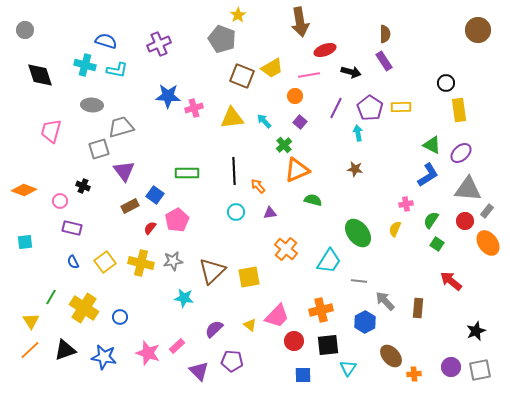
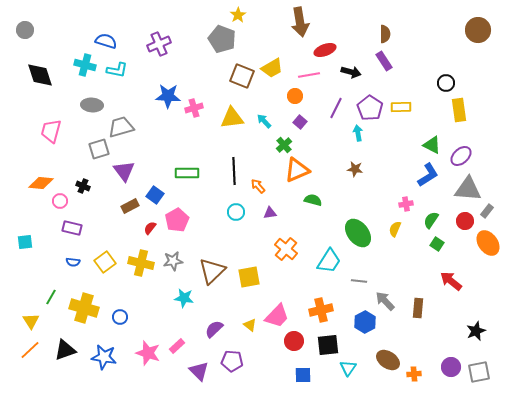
purple ellipse at (461, 153): moved 3 px down
orange diamond at (24, 190): moved 17 px right, 7 px up; rotated 15 degrees counterclockwise
blue semicircle at (73, 262): rotated 56 degrees counterclockwise
yellow cross at (84, 308): rotated 16 degrees counterclockwise
brown ellipse at (391, 356): moved 3 px left, 4 px down; rotated 15 degrees counterclockwise
gray square at (480, 370): moved 1 px left, 2 px down
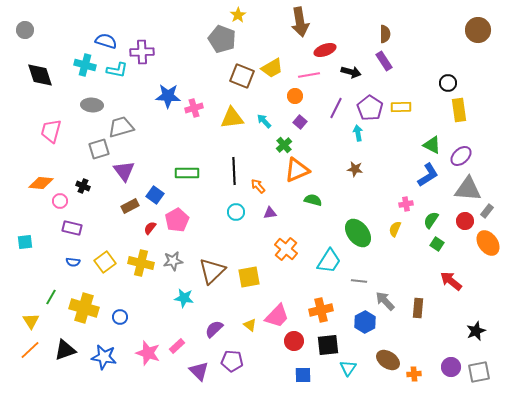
purple cross at (159, 44): moved 17 px left, 8 px down; rotated 20 degrees clockwise
black circle at (446, 83): moved 2 px right
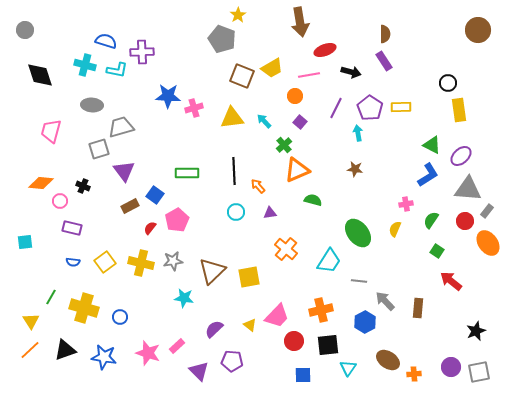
green square at (437, 244): moved 7 px down
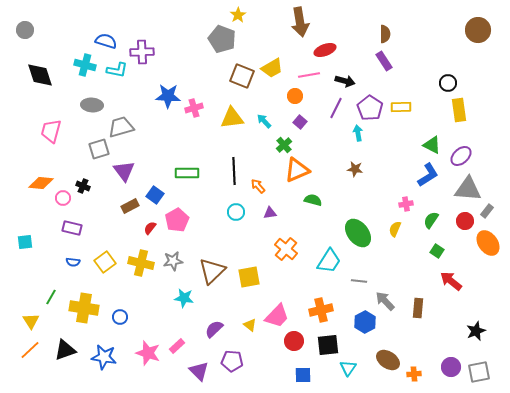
black arrow at (351, 72): moved 6 px left, 9 px down
pink circle at (60, 201): moved 3 px right, 3 px up
yellow cross at (84, 308): rotated 8 degrees counterclockwise
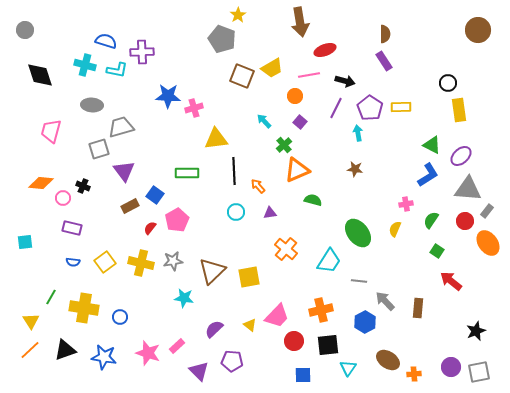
yellow triangle at (232, 118): moved 16 px left, 21 px down
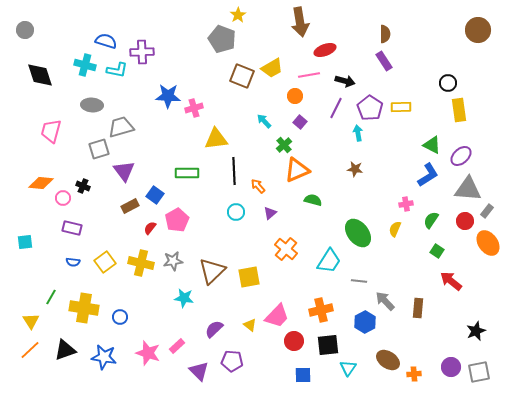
purple triangle at (270, 213): rotated 32 degrees counterclockwise
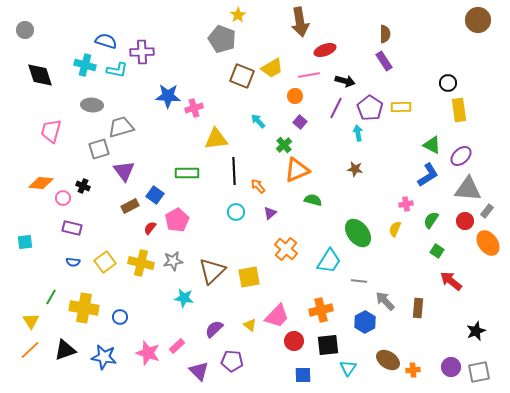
brown circle at (478, 30): moved 10 px up
cyan arrow at (264, 121): moved 6 px left
orange cross at (414, 374): moved 1 px left, 4 px up
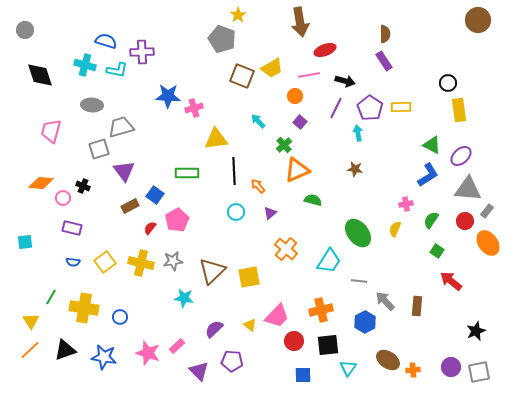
brown rectangle at (418, 308): moved 1 px left, 2 px up
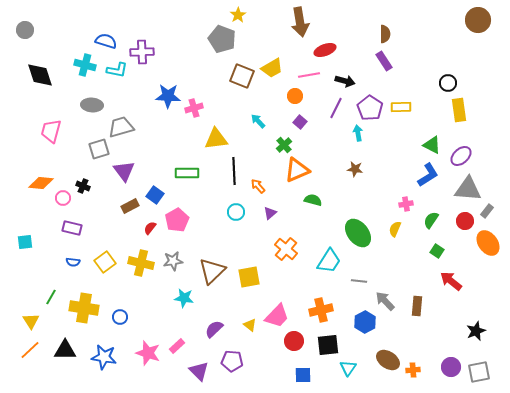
black triangle at (65, 350): rotated 20 degrees clockwise
